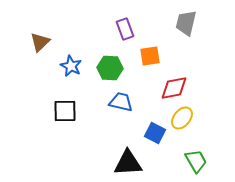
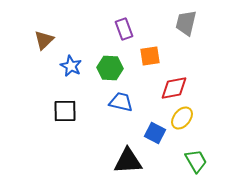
purple rectangle: moved 1 px left
brown triangle: moved 4 px right, 2 px up
black triangle: moved 2 px up
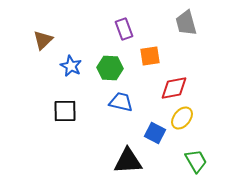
gray trapezoid: rotated 28 degrees counterclockwise
brown triangle: moved 1 px left
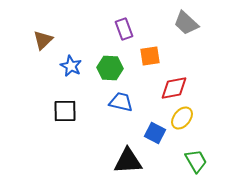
gray trapezoid: rotated 32 degrees counterclockwise
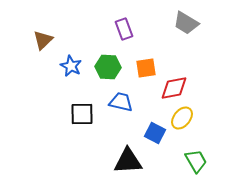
gray trapezoid: rotated 12 degrees counterclockwise
orange square: moved 4 px left, 12 px down
green hexagon: moved 2 px left, 1 px up
black square: moved 17 px right, 3 px down
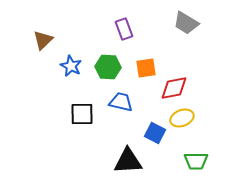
yellow ellipse: rotated 30 degrees clockwise
green trapezoid: rotated 120 degrees clockwise
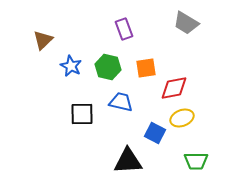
green hexagon: rotated 10 degrees clockwise
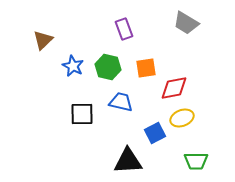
blue star: moved 2 px right
blue square: rotated 35 degrees clockwise
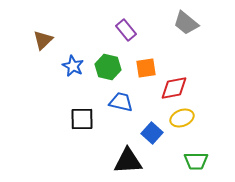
gray trapezoid: rotated 8 degrees clockwise
purple rectangle: moved 2 px right, 1 px down; rotated 20 degrees counterclockwise
black square: moved 5 px down
blue square: moved 3 px left; rotated 20 degrees counterclockwise
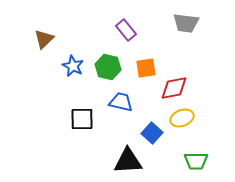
gray trapezoid: rotated 32 degrees counterclockwise
brown triangle: moved 1 px right, 1 px up
